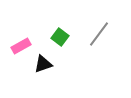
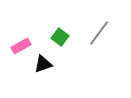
gray line: moved 1 px up
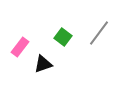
green square: moved 3 px right
pink rectangle: moved 1 px left, 1 px down; rotated 24 degrees counterclockwise
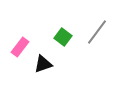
gray line: moved 2 px left, 1 px up
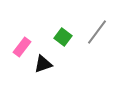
pink rectangle: moved 2 px right
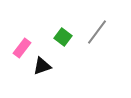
pink rectangle: moved 1 px down
black triangle: moved 1 px left, 2 px down
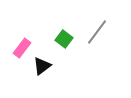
green square: moved 1 px right, 2 px down
black triangle: rotated 18 degrees counterclockwise
